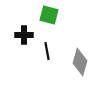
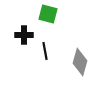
green square: moved 1 px left, 1 px up
black line: moved 2 px left
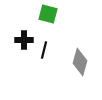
black cross: moved 5 px down
black line: moved 1 px left, 1 px up; rotated 24 degrees clockwise
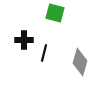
green square: moved 7 px right, 1 px up
black line: moved 3 px down
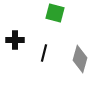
black cross: moved 9 px left
gray diamond: moved 3 px up
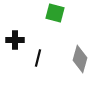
black line: moved 6 px left, 5 px down
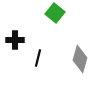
green square: rotated 24 degrees clockwise
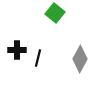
black cross: moved 2 px right, 10 px down
gray diamond: rotated 12 degrees clockwise
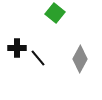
black cross: moved 2 px up
black line: rotated 54 degrees counterclockwise
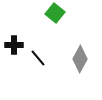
black cross: moved 3 px left, 3 px up
